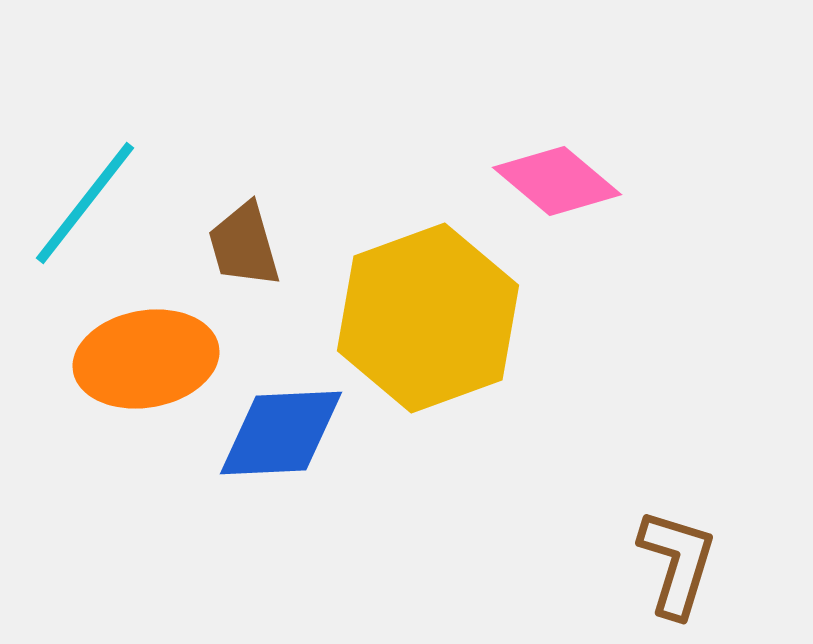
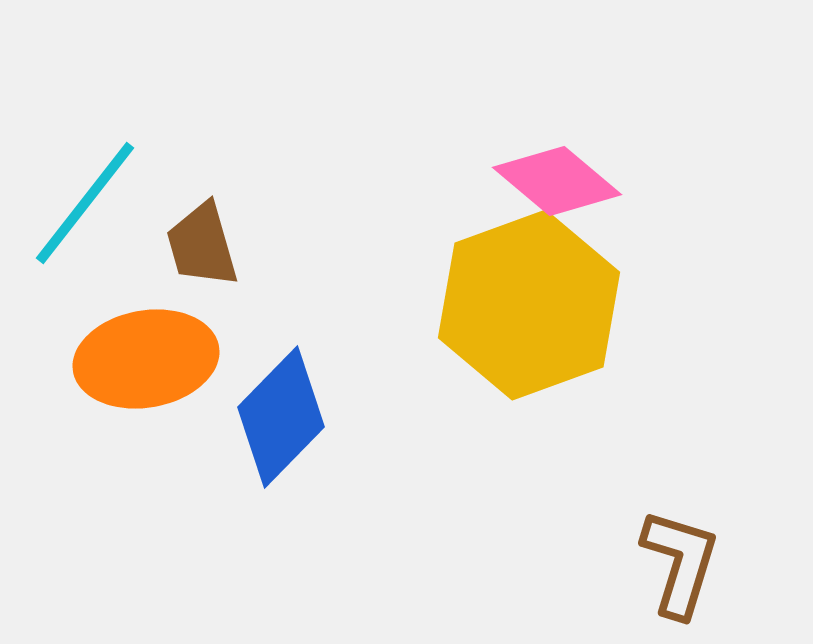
brown trapezoid: moved 42 px left
yellow hexagon: moved 101 px right, 13 px up
blue diamond: moved 16 px up; rotated 43 degrees counterclockwise
brown L-shape: moved 3 px right
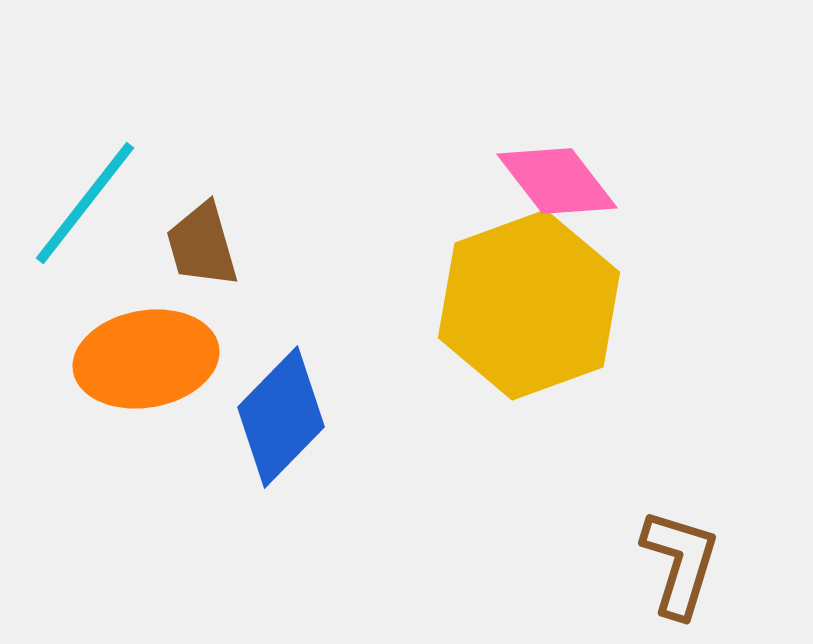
pink diamond: rotated 12 degrees clockwise
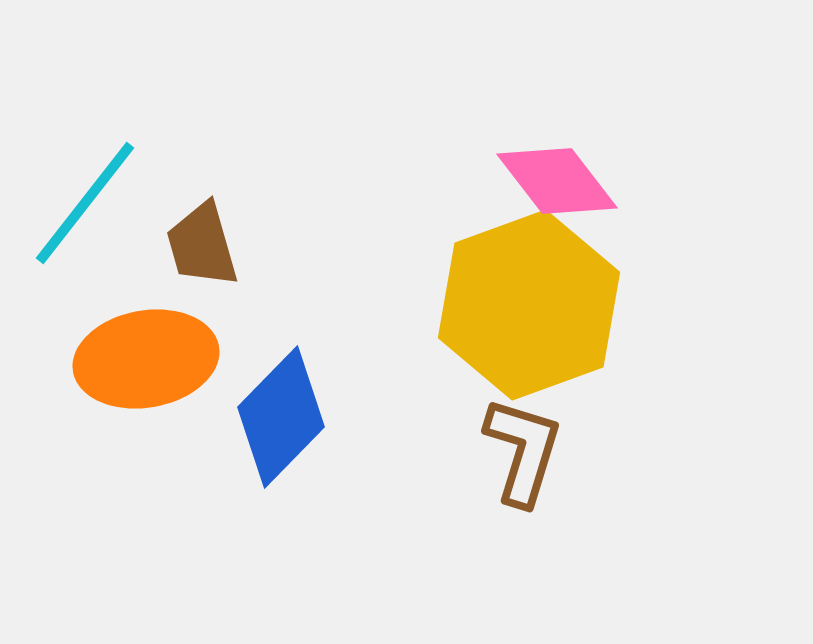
brown L-shape: moved 157 px left, 112 px up
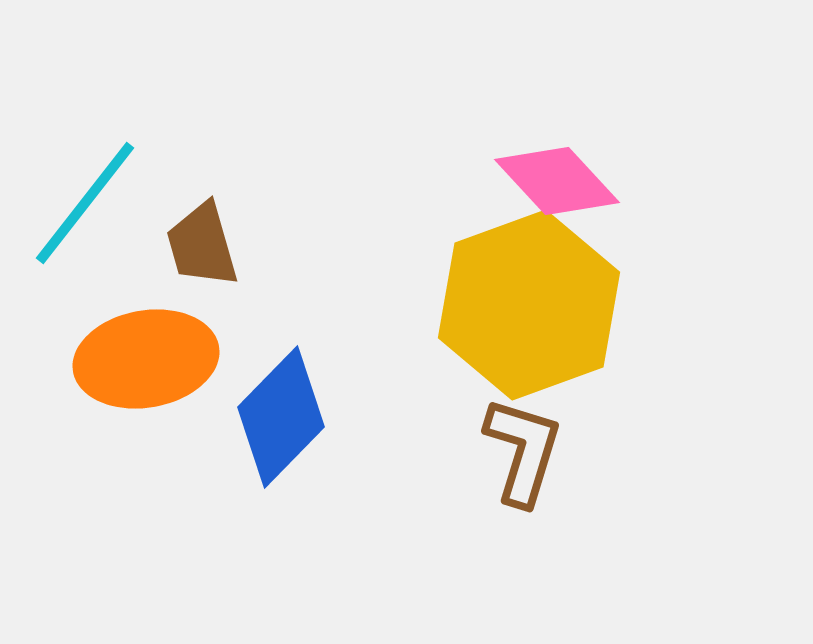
pink diamond: rotated 5 degrees counterclockwise
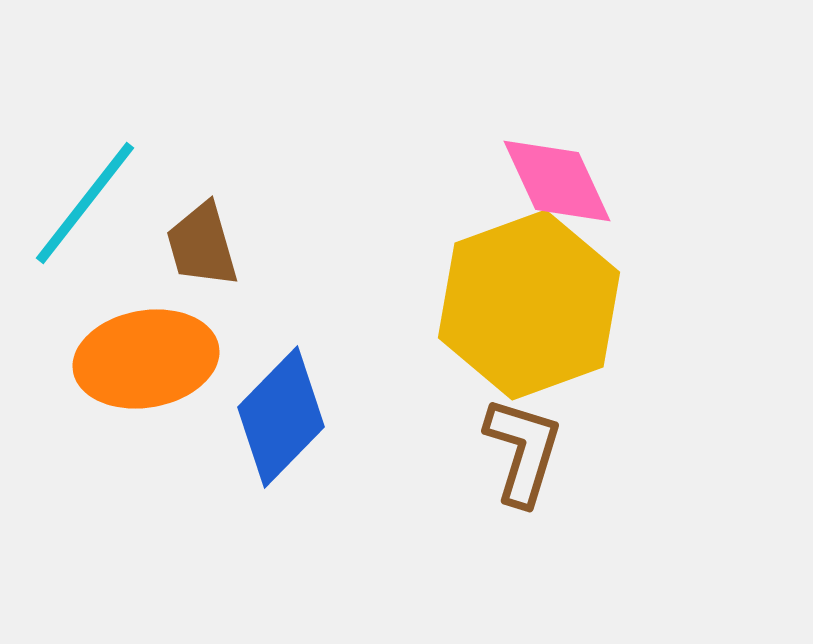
pink diamond: rotated 18 degrees clockwise
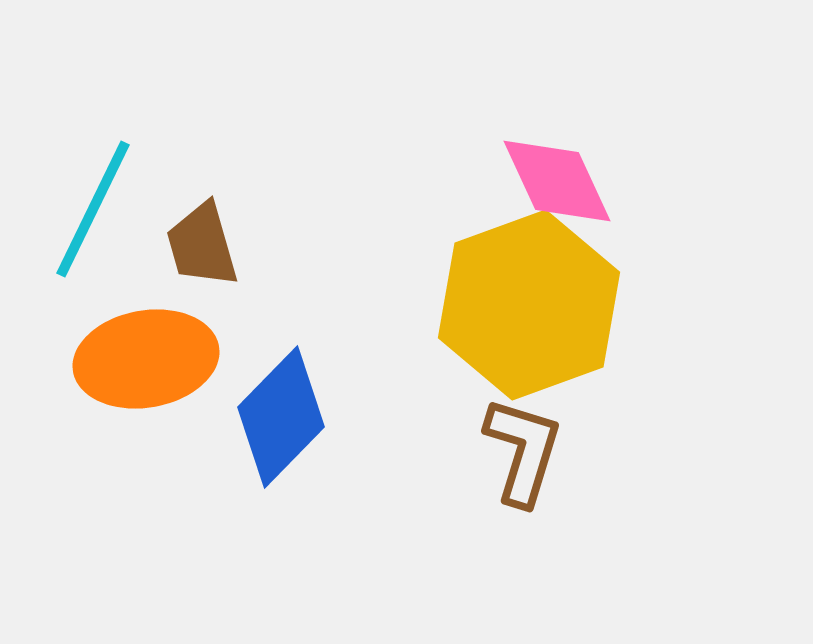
cyan line: moved 8 px right, 6 px down; rotated 12 degrees counterclockwise
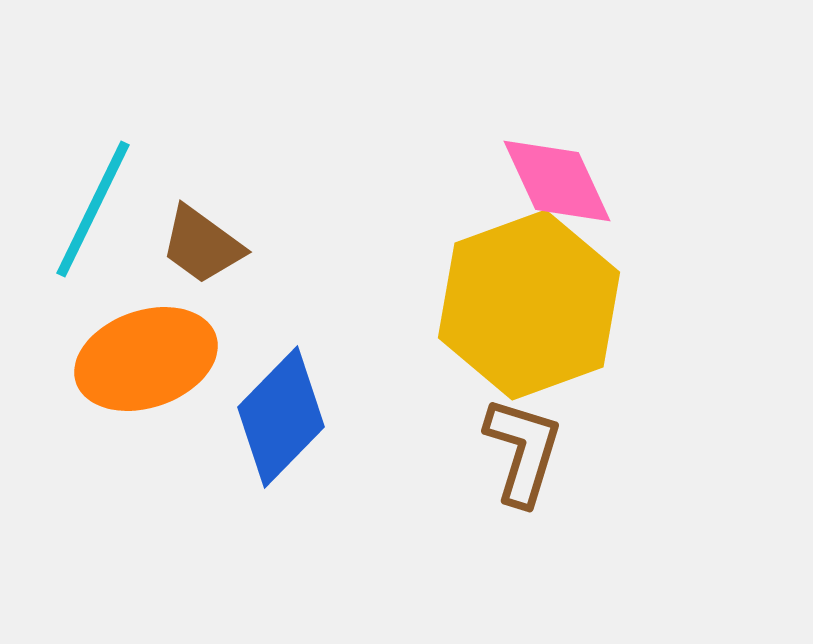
brown trapezoid: rotated 38 degrees counterclockwise
orange ellipse: rotated 9 degrees counterclockwise
